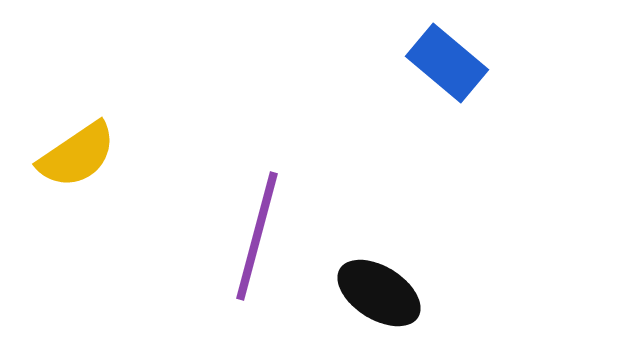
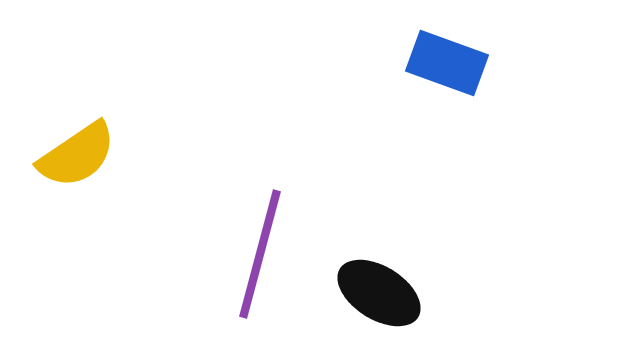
blue rectangle: rotated 20 degrees counterclockwise
purple line: moved 3 px right, 18 px down
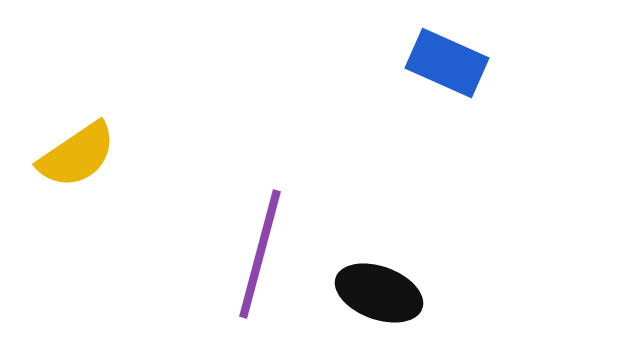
blue rectangle: rotated 4 degrees clockwise
black ellipse: rotated 12 degrees counterclockwise
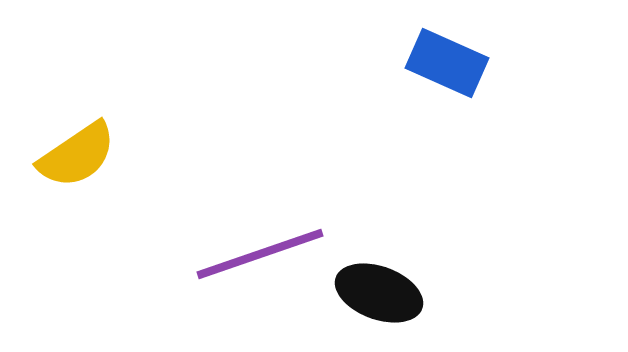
purple line: rotated 56 degrees clockwise
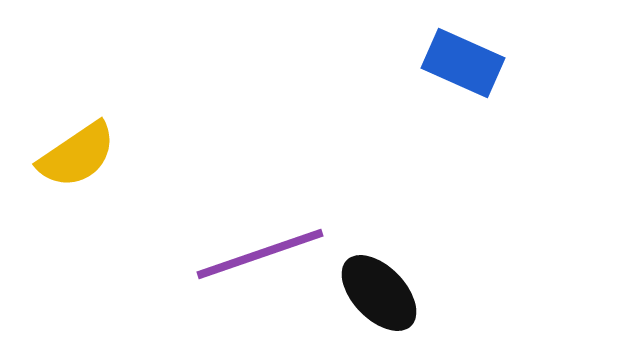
blue rectangle: moved 16 px right
black ellipse: rotated 26 degrees clockwise
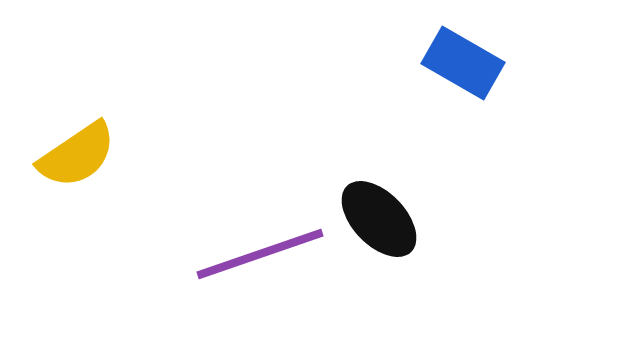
blue rectangle: rotated 6 degrees clockwise
black ellipse: moved 74 px up
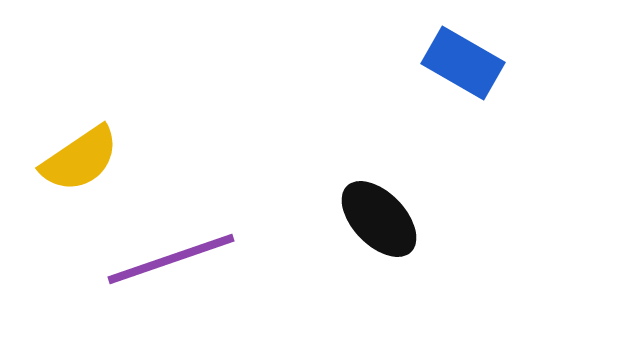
yellow semicircle: moved 3 px right, 4 px down
purple line: moved 89 px left, 5 px down
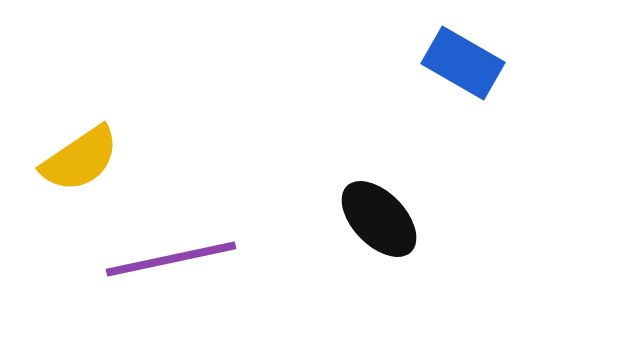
purple line: rotated 7 degrees clockwise
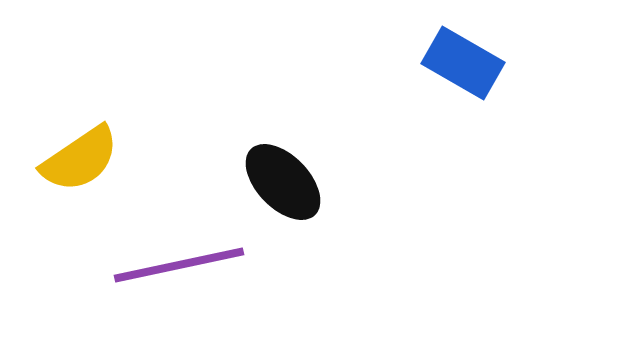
black ellipse: moved 96 px left, 37 px up
purple line: moved 8 px right, 6 px down
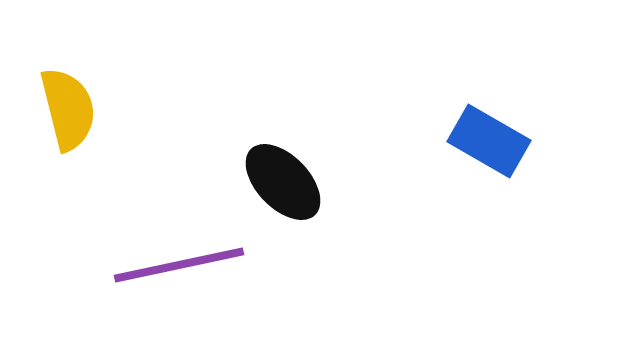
blue rectangle: moved 26 px right, 78 px down
yellow semicircle: moved 12 px left, 50 px up; rotated 70 degrees counterclockwise
